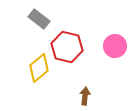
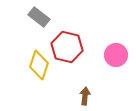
gray rectangle: moved 2 px up
pink circle: moved 1 px right, 9 px down
yellow diamond: moved 3 px up; rotated 32 degrees counterclockwise
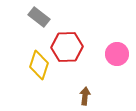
red hexagon: rotated 16 degrees counterclockwise
pink circle: moved 1 px right, 1 px up
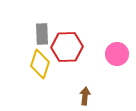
gray rectangle: moved 3 px right, 17 px down; rotated 50 degrees clockwise
yellow diamond: moved 1 px right, 1 px up
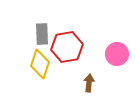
red hexagon: rotated 8 degrees counterclockwise
brown arrow: moved 4 px right, 13 px up
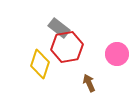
gray rectangle: moved 17 px right, 6 px up; rotated 50 degrees counterclockwise
brown arrow: rotated 30 degrees counterclockwise
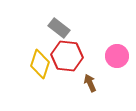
red hexagon: moved 9 px down; rotated 16 degrees clockwise
pink circle: moved 2 px down
brown arrow: moved 1 px right
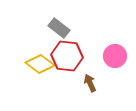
pink circle: moved 2 px left
yellow diamond: rotated 72 degrees counterclockwise
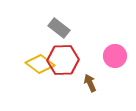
red hexagon: moved 4 px left, 4 px down; rotated 8 degrees counterclockwise
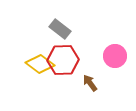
gray rectangle: moved 1 px right, 1 px down
brown arrow: rotated 12 degrees counterclockwise
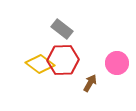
gray rectangle: moved 2 px right
pink circle: moved 2 px right, 7 px down
brown arrow: rotated 66 degrees clockwise
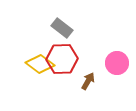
gray rectangle: moved 1 px up
red hexagon: moved 1 px left, 1 px up
brown arrow: moved 2 px left, 2 px up
